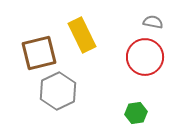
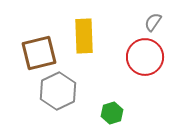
gray semicircle: rotated 66 degrees counterclockwise
yellow rectangle: moved 2 px right, 1 px down; rotated 24 degrees clockwise
green hexagon: moved 24 px left; rotated 10 degrees counterclockwise
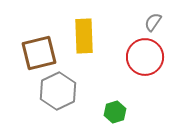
green hexagon: moved 3 px right, 1 px up
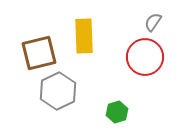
green hexagon: moved 2 px right
